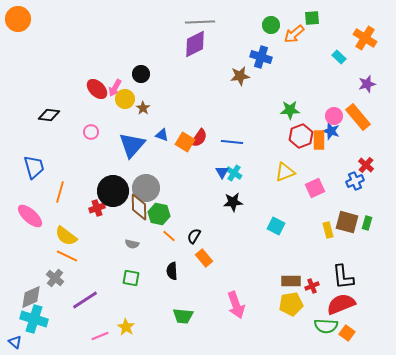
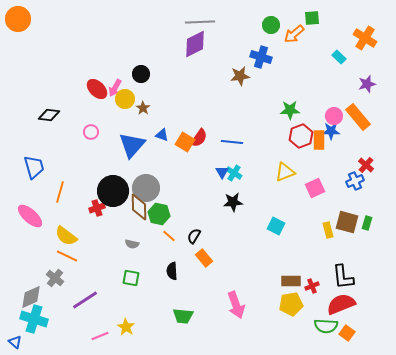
blue star at (331, 131): rotated 18 degrees counterclockwise
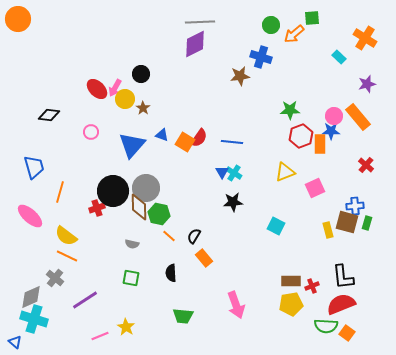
orange rectangle at (319, 140): moved 1 px right, 4 px down
blue cross at (355, 181): moved 25 px down; rotated 18 degrees clockwise
black semicircle at (172, 271): moved 1 px left, 2 px down
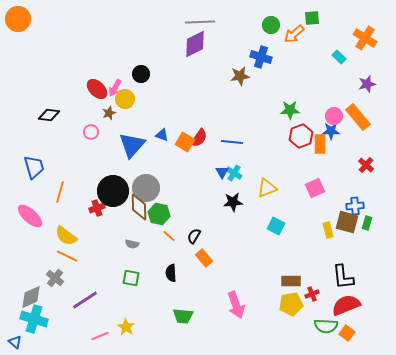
brown star at (143, 108): moved 34 px left, 5 px down; rotated 16 degrees clockwise
yellow triangle at (285, 172): moved 18 px left, 16 px down
red cross at (312, 286): moved 8 px down
red semicircle at (341, 304): moved 5 px right, 1 px down
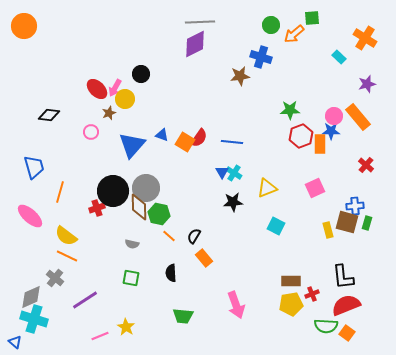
orange circle at (18, 19): moved 6 px right, 7 px down
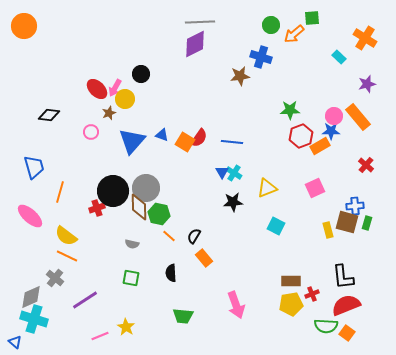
orange rectangle at (320, 144): moved 2 px down; rotated 60 degrees clockwise
blue triangle at (132, 145): moved 4 px up
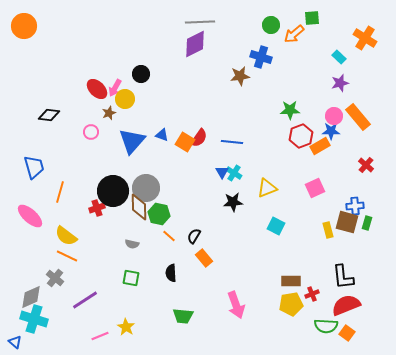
purple star at (367, 84): moved 27 px left, 1 px up
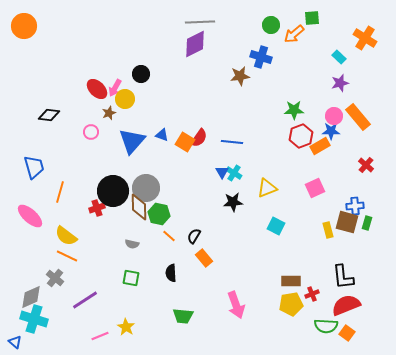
green star at (290, 110): moved 4 px right
